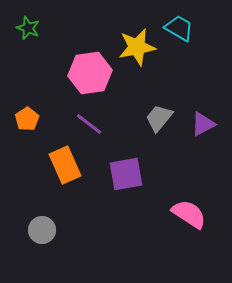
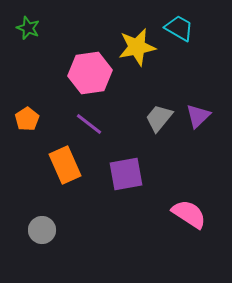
purple triangle: moved 5 px left, 8 px up; rotated 16 degrees counterclockwise
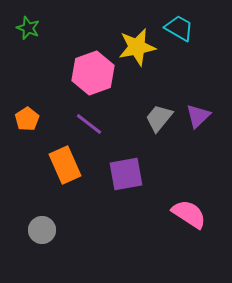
pink hexagon: moved 3 px right; rotated 12 degrees counterclockwise
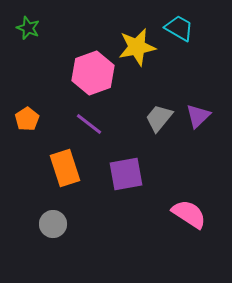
orange rectangle: moved 3 px down; rotated 6 degrees clockwise
gray circle: moved 11 px right, 6 px up
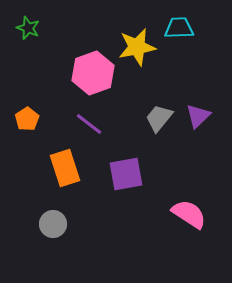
cyan trapezoid: rotated 32 degrees counterclockwise
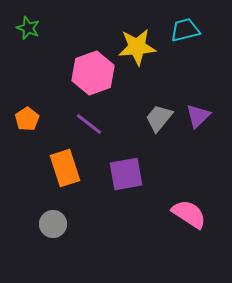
cyan trapezoid: moved 6 px right, 2 px down; rotated 12 degrees counterclockwise
yellow star: rotated 6 degrees clockwise
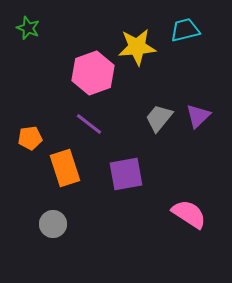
orange pentagon: moved 3 px right, 19 px down; rotated 25 degrees clockwise
